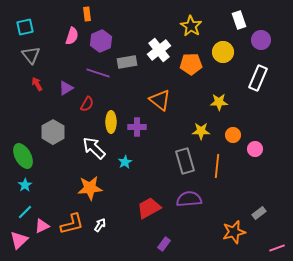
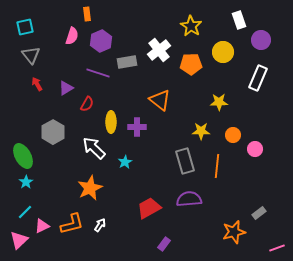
cyan star at (25, 185): moved 1 px right, 3 px up
orange star at (90, 188): rotated 20 degrees counterclockwise
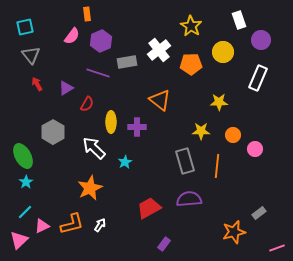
pink semicircle at (72, 36): rotated 18 degrees clockwise
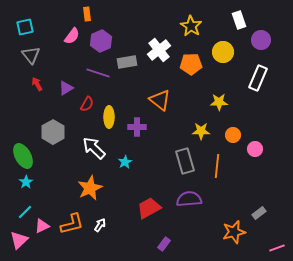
yellow ellipse at (111, 122): moved 2 px left, 5 px up
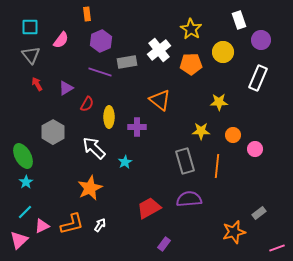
yellow star at (191, 26): moved 3 px down
cyan square at (25, 27): moved 5 px right; rotated 12 degrees clockwise
pink semicircle at (72, 36): moved 11 px left, 4 px down
purple line at (98, 73): moved 2 px right, 1 px up
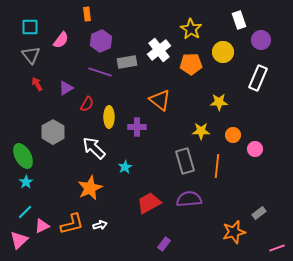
cyan star at (125, 162): moved 5 px down
red trapezoid at (149, 208): moved 5 px up
white arrow at (100, 225): rotated 40 degrees clockwise
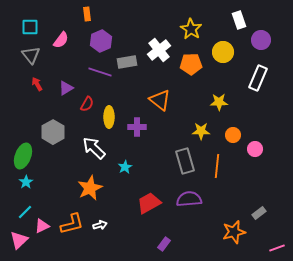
green ellipse at (23, 156): rotated 50 degrees clockwise
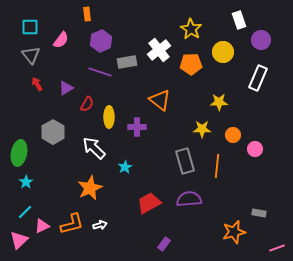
yellow star at (201, 131): moved 1 px right, 2 px up
green ellipse at (23, 156): moved 4 px left, 3 px up; rotated 10 degrees counterclockwise
gray rectangle at (259, 213): rotated 48 degrees clockwise
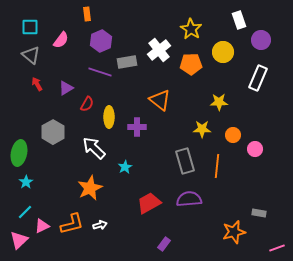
gray triangle at (31, 55): rotated 12 degrees counterclockwise
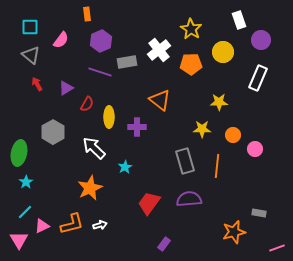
red trapezoid at (149, 203): rotated 25 degrees counterclockwise
pink triangle at (19, 240): rotated 18 degrees counterclockwise
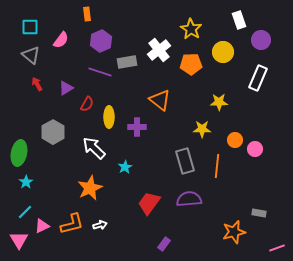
orange circle at (233, 135): moved 2 px right, 5 px down
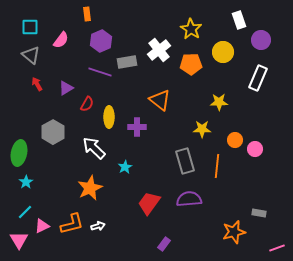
white arrow at (100, 225): moved 2 px left, 1 px down
